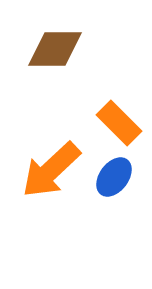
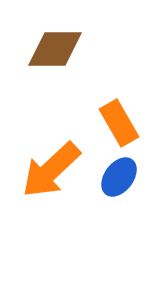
orange rectangle: rotated 15 degrees clockwise
blue ellipse: moved 5 px right
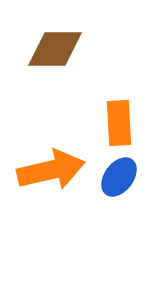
orange rectangle: rotated 27 degrees clockwise
orange arrow: rotated 150 degrees counterclockwise
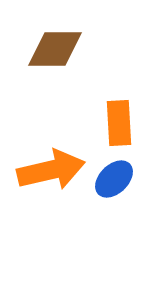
blue ellipse: moved 5 px left, 2 px down; rotated 9 degrees clockwise
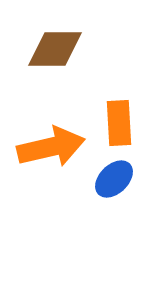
orange arrow: moved 23 px up
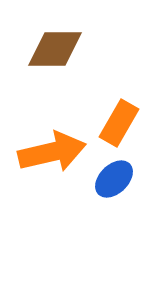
orange rectangle: rotated 33 degrees clockwise
orange arrow: moved 1 px right, 5 px down
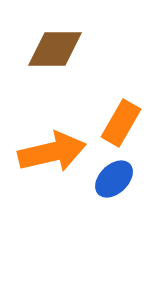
orange rectangle: moved 2 px right
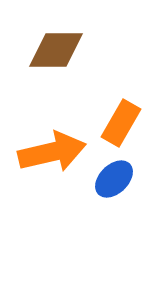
brown diamond: moved 1 px right, 1 px down
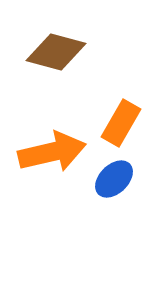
brown diamond: moved 2 px down; rotated 16 degrees clockwise
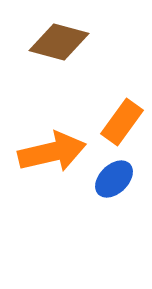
brown diamond: moved 3 px right, 10 px up
orange rectangle: moved 1 px right, 1 px up; rotated 6 degrees clockwise
